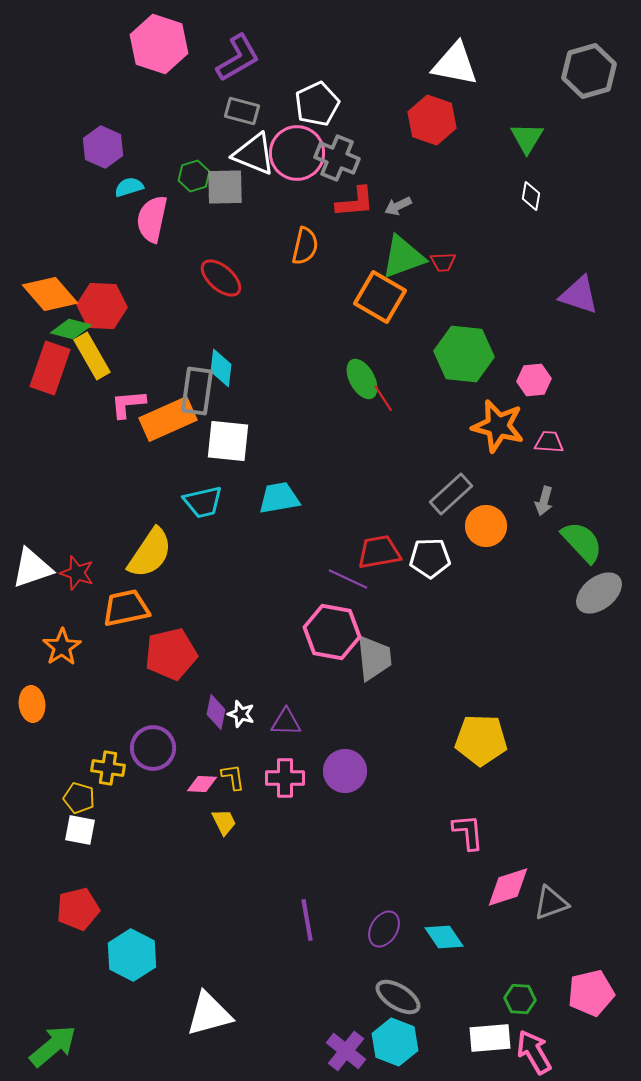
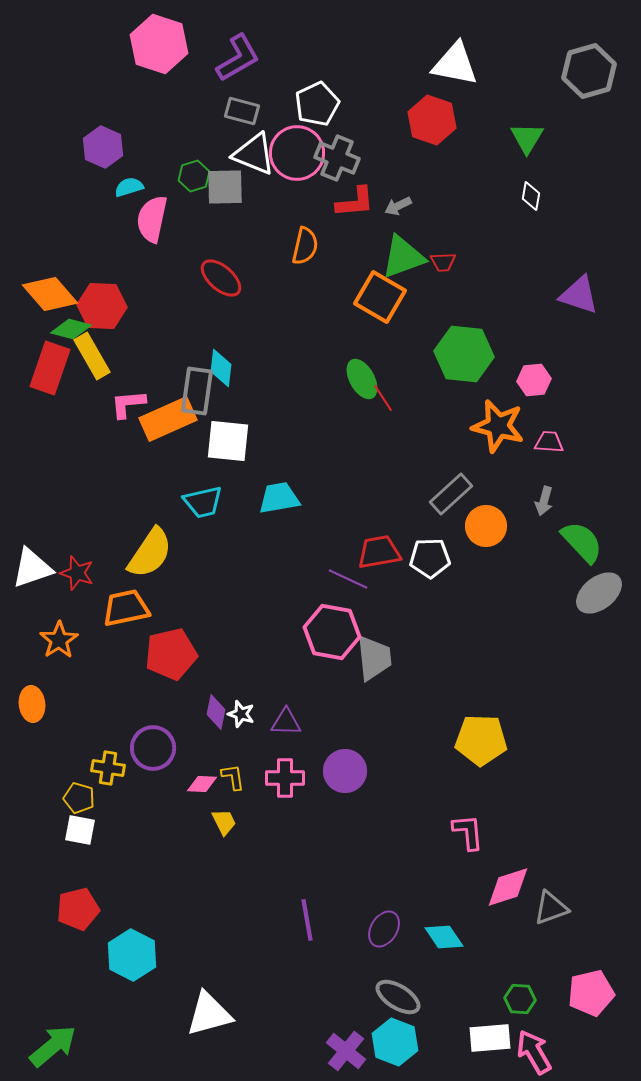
orange star at (62, 647): moved 3 px left, 7 px up
gray triangle at (551, 903): moved 5 px down
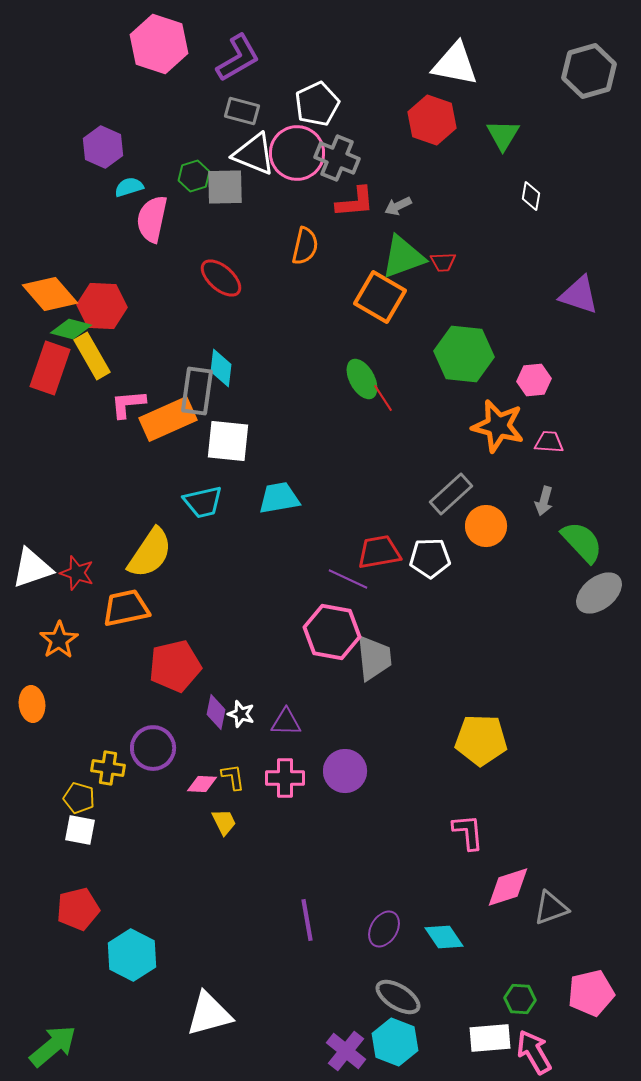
green triangle at (527, 138): moved 24 px left, 3 px up
red pentagon at (171, 654): moved 4 px right, 12 px down
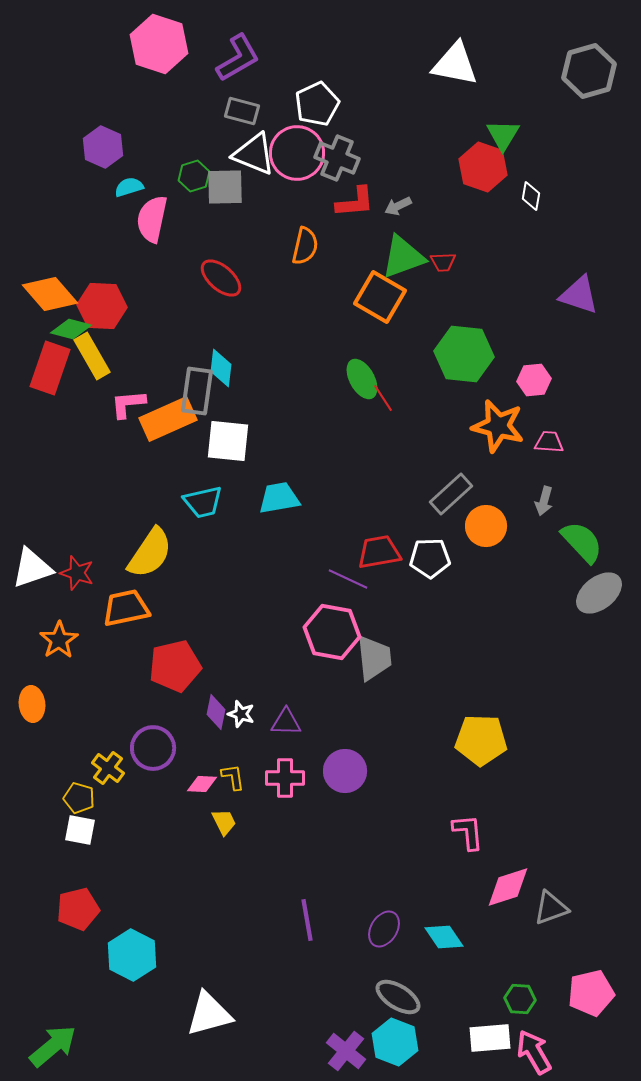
red hexagon at (432, 120): moved 51 px right, 47 px down
yellow cross at (108, 768): rotated 28 degrees clockwise
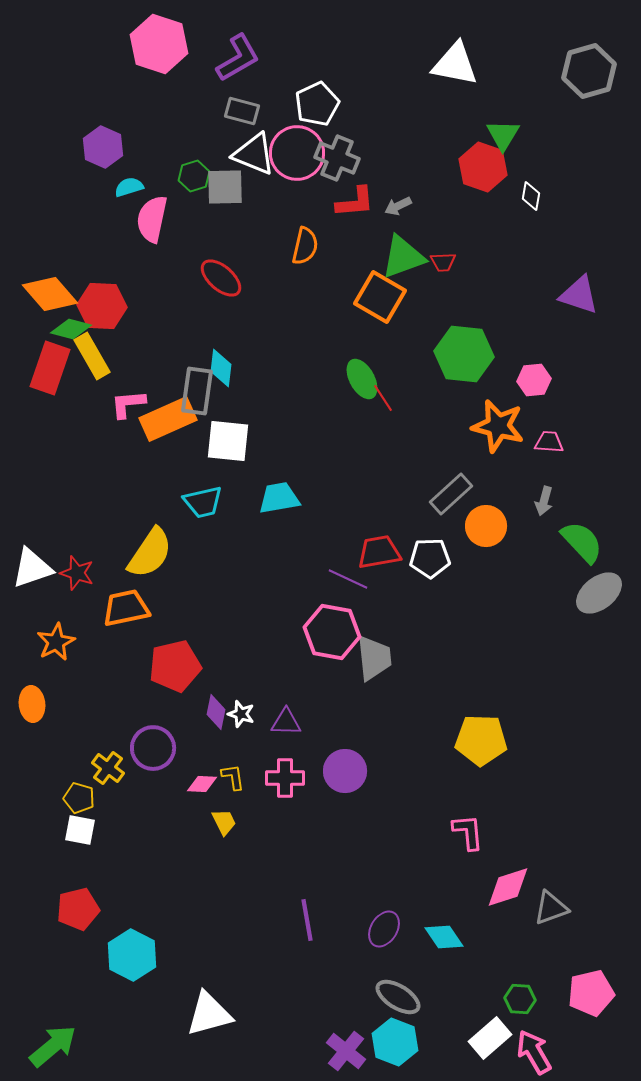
orange star at (59, 640): moved 3 px left, 2 px down; rotated 6 degrees clockwise
white rectangle at (490, 1038): rotated 36 degrees counterclockwise
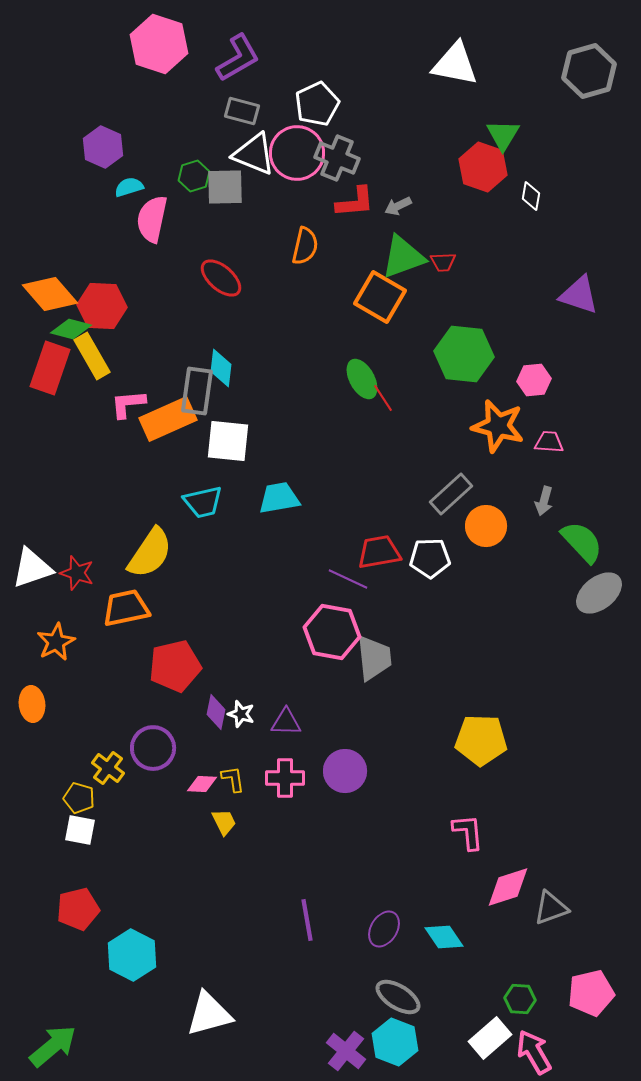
yellow L-shape at (233, 777): moved 2 px down
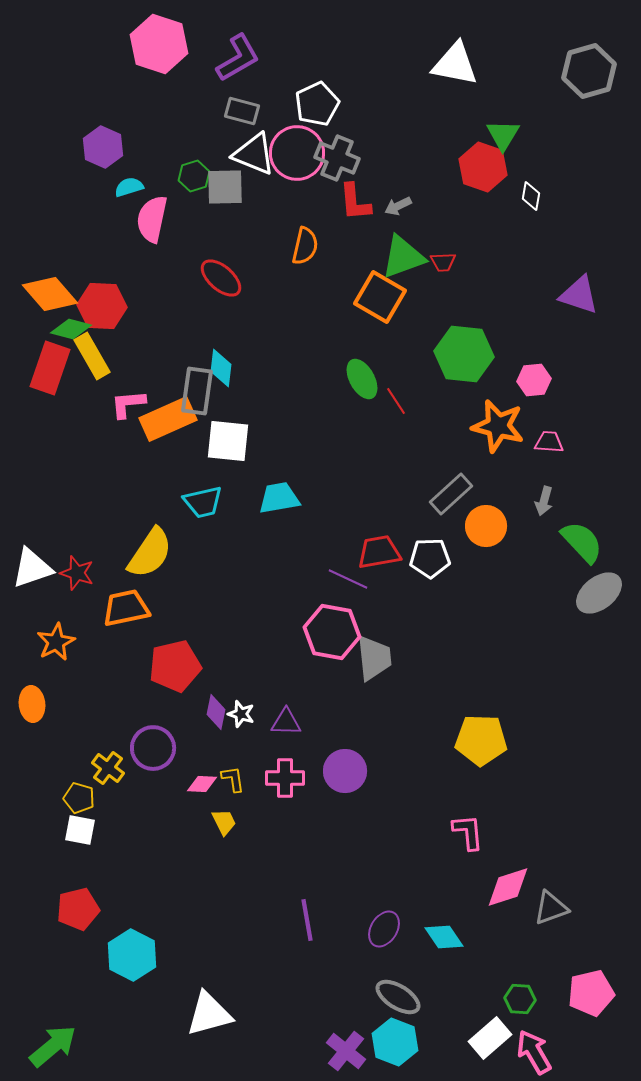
red L-shape at (355, 202): rotated 90 degrees clockwise
red line at (383, 398): moved 13 px right, 3 px down
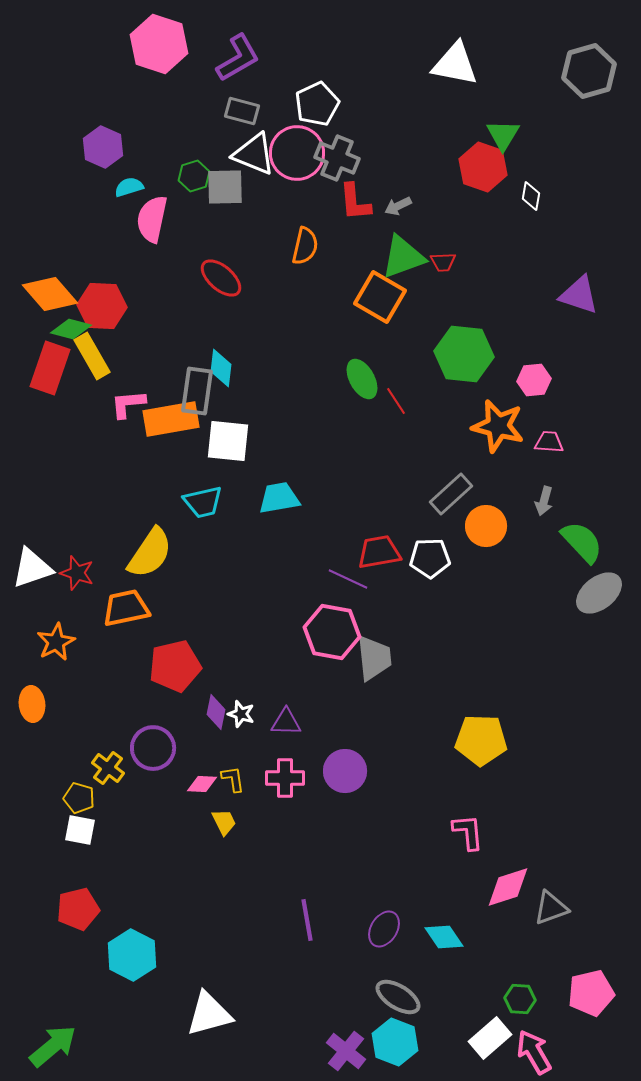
orange rectangle at (168, 419): moved 3 px right; rotated 14 degrees clockwise
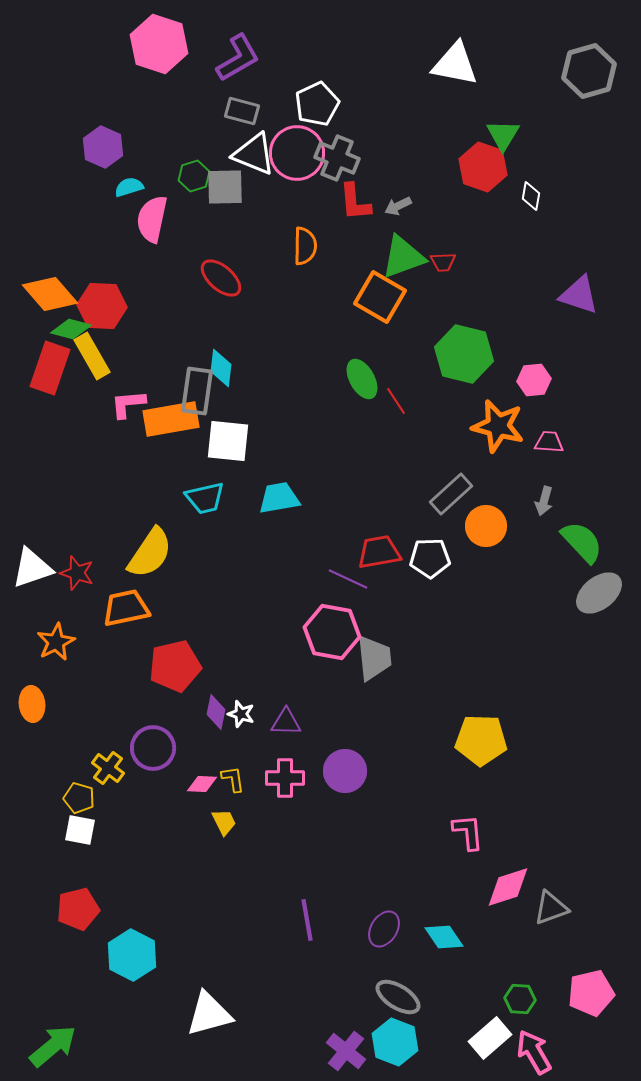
orange semicircle at (305, 246): rotated 12 degrees counterclockwise
green hexagon at (464, 354): rotated 8 degrees clockwise
cyan trapezoid at (203, 502): moved 2 px right, 4 px up
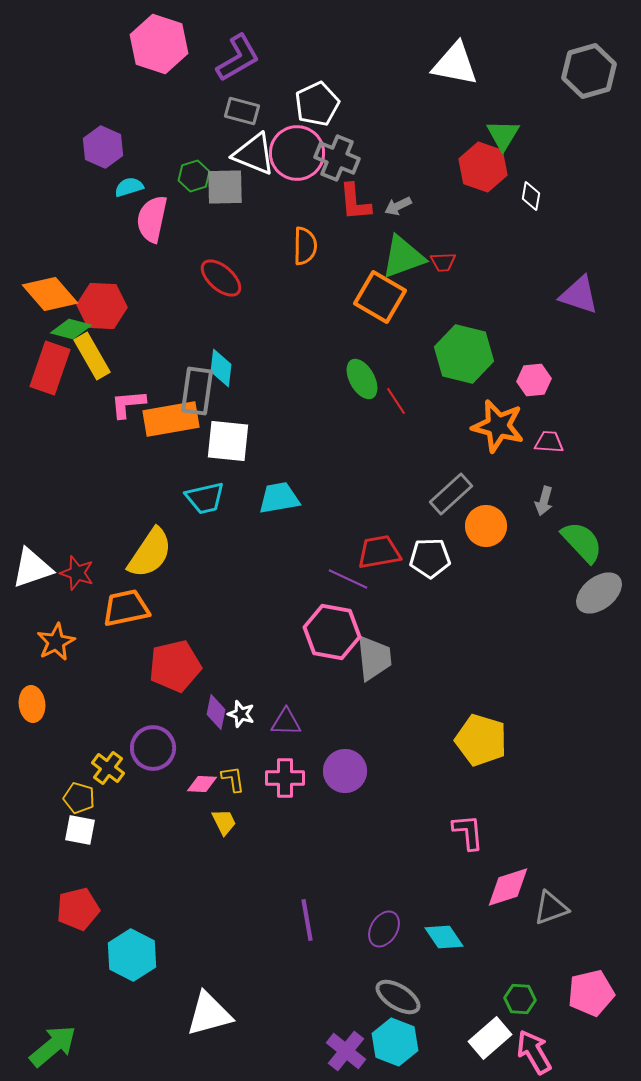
yellow pentagon at (481, 740): rotated 15 degrees clockwise
